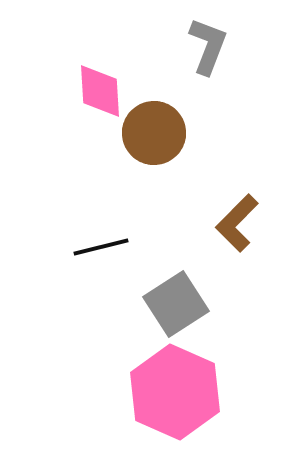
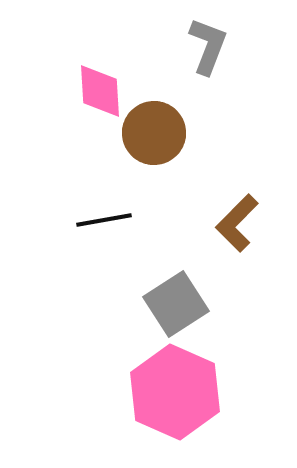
black line: moved 3 px right, 27 px up; rotated 4 degrees clockwise
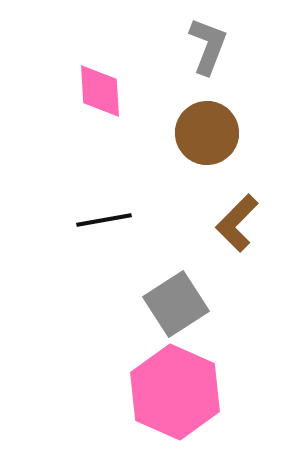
brown circle: moved 53 px right
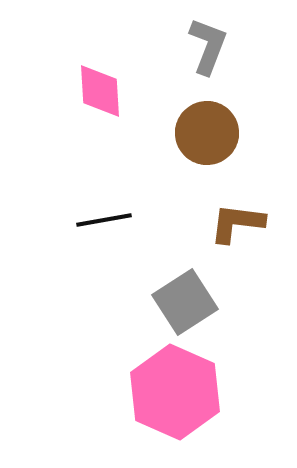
brown L-shape: rotated 52 degrees clockwise
gray square: moved 9 px right, 2 px up
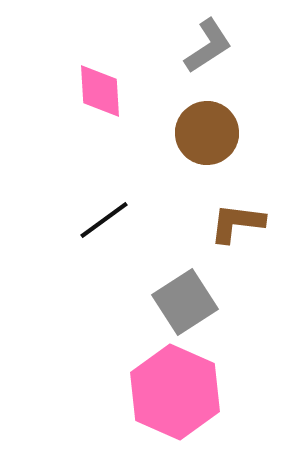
gray L-shape: rotated 36 degrees clockwise
black line: rotated 26 degrees counterclockwise
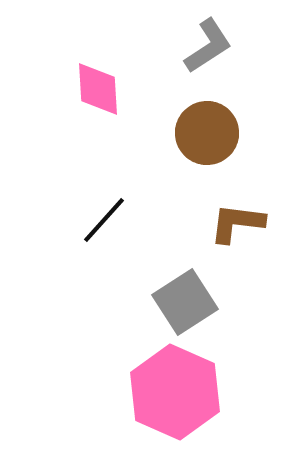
pink diamond: moved 2 px left, 2 px up
black line: rotated 12 degrees counterclockwise
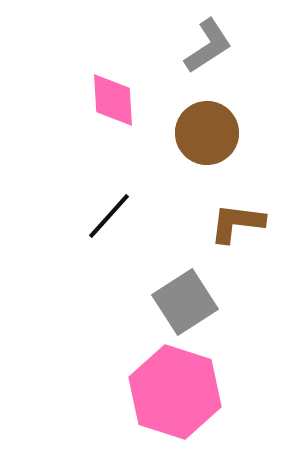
pink diamond: moved 15 px right, 11 px down
black line: moved 5 px right, 4 px up
pink hexagon: rotated 6 degrees counterclockwise
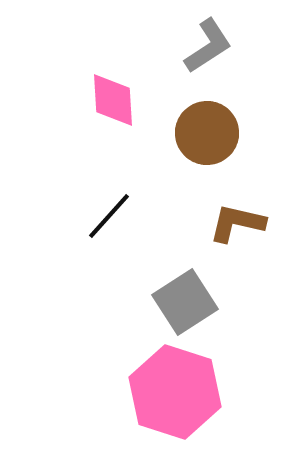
brown L-shape: rotated 6 degrees clockwise
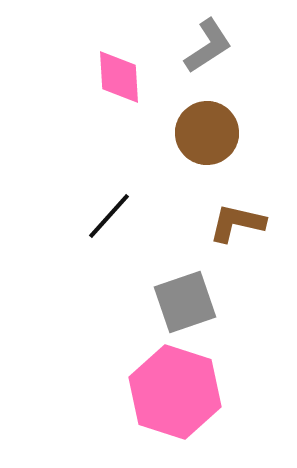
pink diamond: moved 6 px right, 23 px up
gray square: rotated 14 degrees clockwise
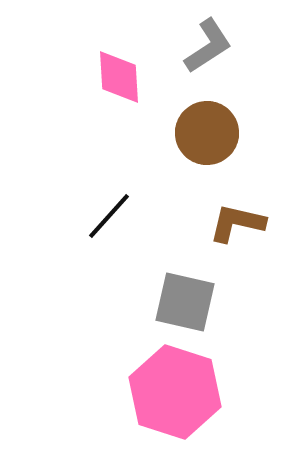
gray square: rotated 32 degrees clockwise
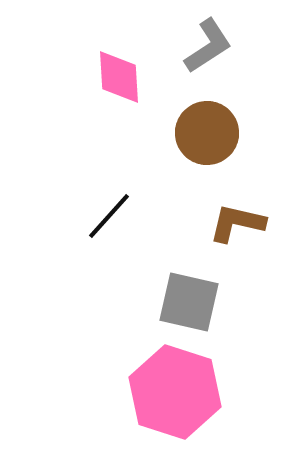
gray square: moved 4 px right
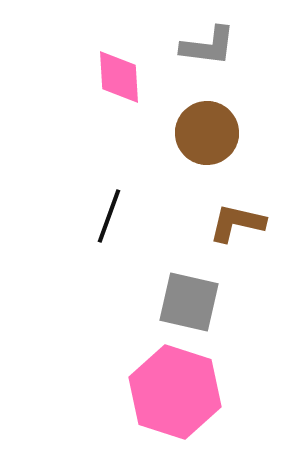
gray L-shape: rotated 40 degrees clockwise
black line: rotated 22 degrees counterclockwise
